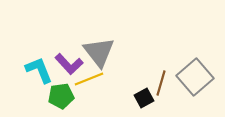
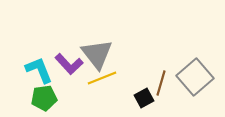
gray triangle: moved 2 px left, 2 px down
yellow line: moved 13 px right, 1 px up
green pentagon: moved 17 px left, 2 px down
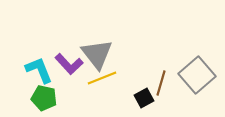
gray square: moved 2 px right, 2 px up
green pentagon: rotated 20 degrees clockwise
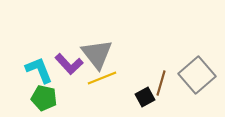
black square: moved 1 px right, 1 px up
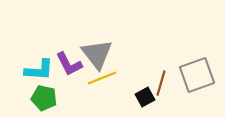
purple L-shape: rotated 16 degrees clockwise
cyan L-shape: rotated 116 degrees clockwise
gray square: rotated 21 degrees clockwise
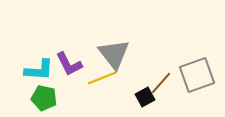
gray triangle: moved 17 px right
brown line: rotated 25 degrees clockwise
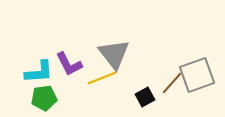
cyan L-shape: moved 2 px down; rotated 8 degrees counterclockwise
brown line: moved 11 px right
green pentagon: rotated 20 degrees counterclockwise
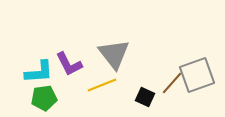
yellow line: moved 7 px down
black square: rotated 36 degrees counterclockwise
